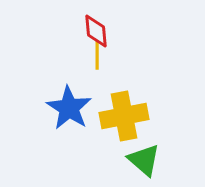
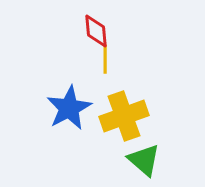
yellow line: moved 8 px right, 4 px down
blue star: rotated 12 degrees clockwise
yellow cross: rotated 9 degrees counterclockwise
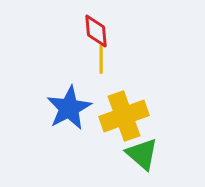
yellow line: moved 4 px left
green triangle: moved 2 px left, 6 px up
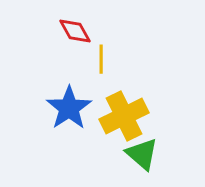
red diamond: moved 21 px left; rotated 24 degrees counterclockwise
blue star: rotated 6 degrees counterclockwise
yellow cross: rotated 6 degrees counterclockwise
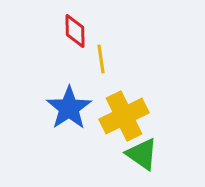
red diamond: rotated 28 degrees clockwise
yellow line: rotated 8 degrees counterclockwise
green triangle: rotated 6 degrees counterclockwise
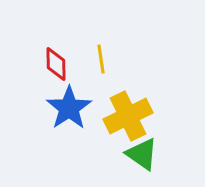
red diamond: moved 19 px left, 33 px down
yellow cross: moved 4 px right
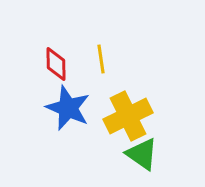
blue star: moved 1 px left; rotated 15 degrees counterclockwise
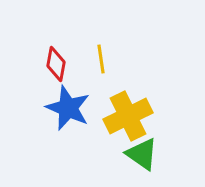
red diamond: rotated 12 degrees clockwise
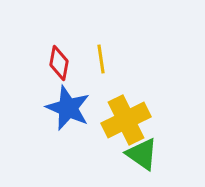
red diamond: moved 3 px right, 1 px up
yellow cross: moved 2 px left, 4 px down
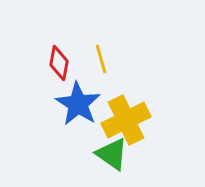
yellow line: rotated 8 degrees counterclockwise
blue star: moved 10 px right, 4 px up; rotated 9 degrees clockwise
green triangle: moved 30 px left
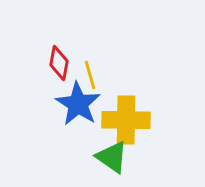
yellow line: moved 11 px left, 16 px down
yellow cross: rotated 27 degrees clockwise
green triangle: moved 3 px down
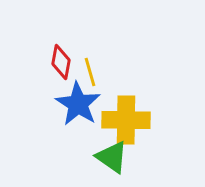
red diamond: moved 2 px right, 1 px up
yellow line: moved 3 px up
